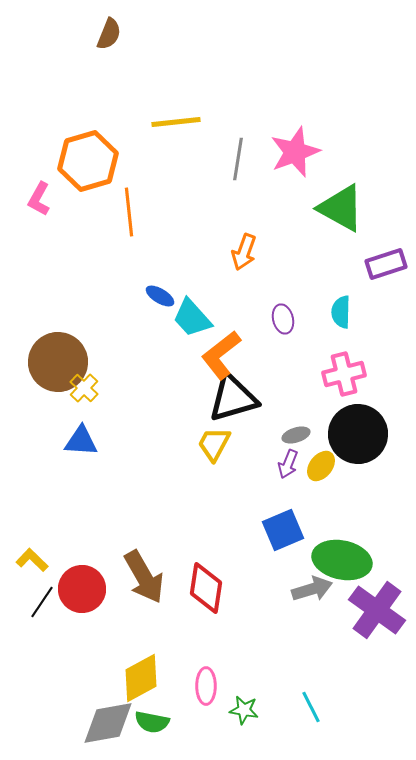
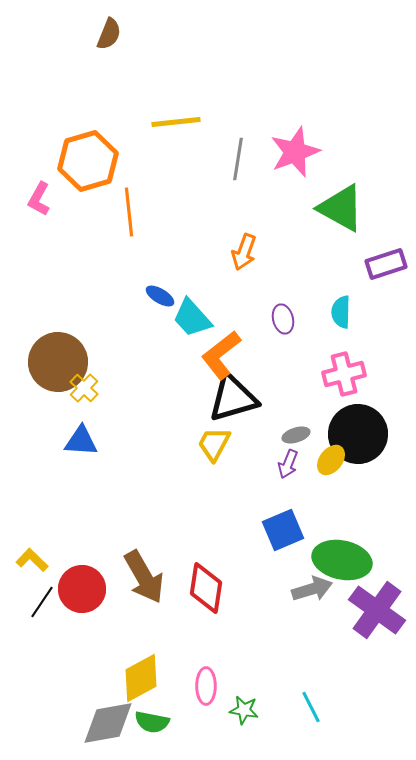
yellow ellipse: moved 10 px right, 6 px up
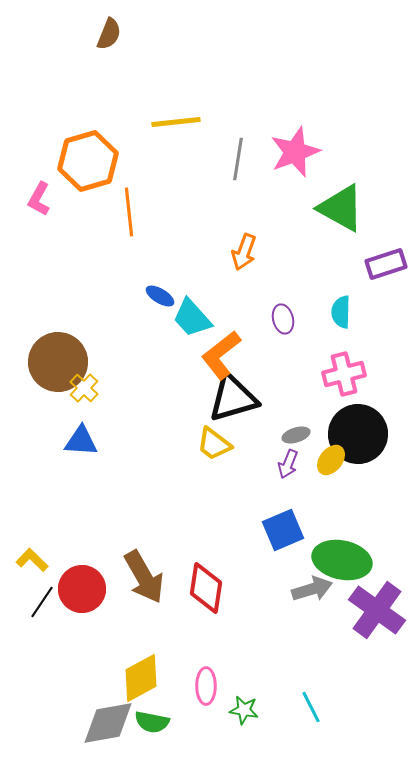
yellow trapezoid: rotated 81 degrees counterclockwise
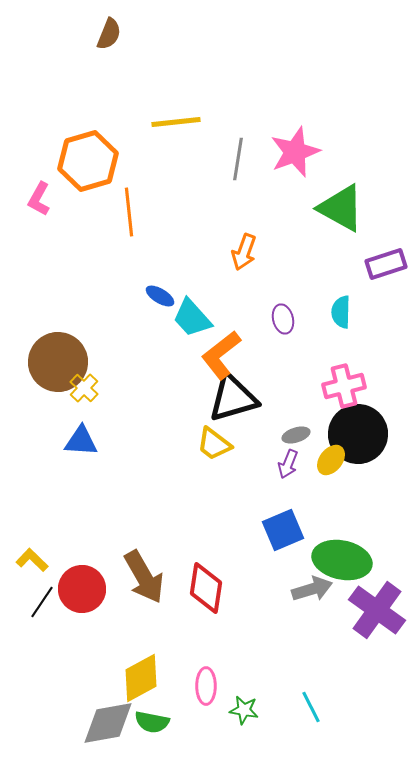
pink cross: moved 12 px down
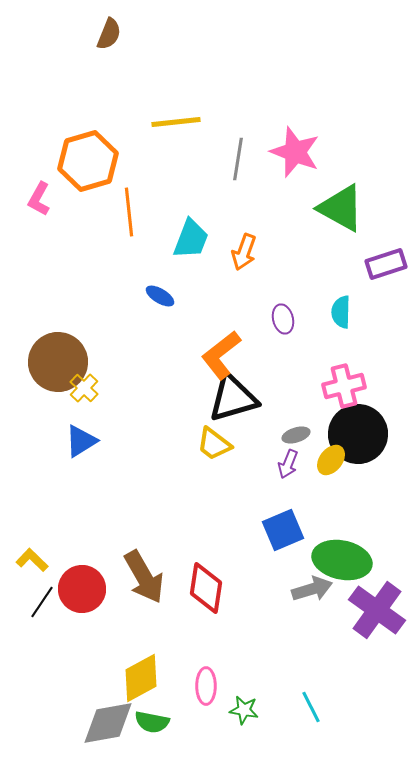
pink star: rotated 30 degrees counterclockwise
cyan trapezoid: moved 1 px left, 79 px up; rotated 117 degrees counterclockwise
blue triangle: rotated 36 degrees counterclockwise
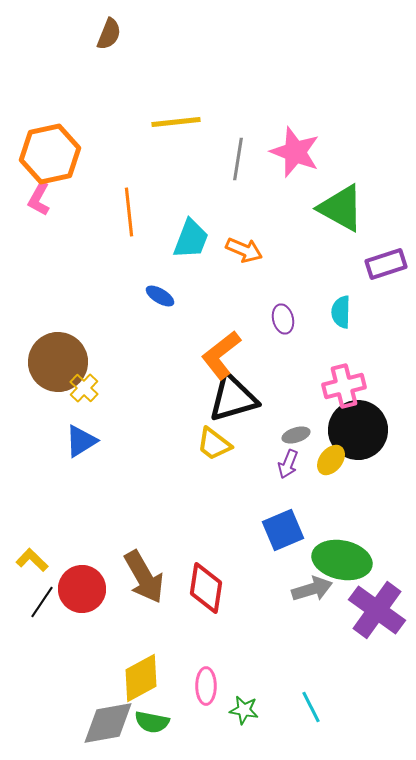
orange hexagon: moved 38 px left, 7 px up; rotated 4 degrees clockwise
orange arrow: moved 2 px up; rotated 87 degrees counterclockwise
black circle: moved 4 px up
